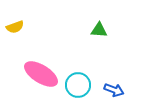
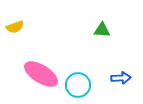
green triangle: moved 3 px right
blue arrow: moved 7 px right, 12 px up; rotated 24 degrees counterclockwise
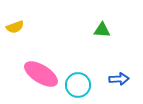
blue arrow: moved 2 px left, 1 px down
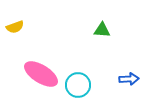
blue arrow: moved 10 px right
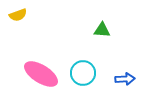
yellow semicircle: moved 3 px right, 12 px up
blue arrow: moved 4 px left
cyan circle: moved 5 px right, 12 px up
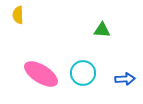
yellow semicircle: rotated 108 degrees clockwise
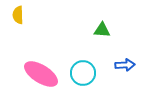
blue arrow: moved 14 px up
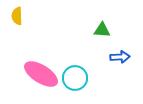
yellow semicircle: moved 1 px left, 1 px down
blue arrow: moved 5 px left, 8 px up
cyan circle: moved 8 px left, 5 px down
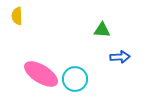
cyan circle: moved 1 px down
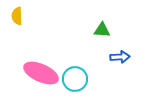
pink ellipse: moved 1 px up; rotated 8 degrees counterclockwise
